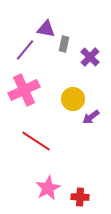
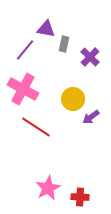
pink cross: moved 1 px left, 1 px up; rotated 36 degrees counterclockwise
red line: moved 14 px up
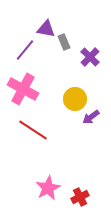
gray rectangle: moved 2 px up; rotated 35 degrees counterclockwise
yellow circle: moved 2 px right
red line: moved 3 px left, 3 px down
red cross: rotated 30 degrees counterclockwise
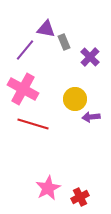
purple arrow: rotated 30 degrees clockwise
red line: moved 6 px up; rotated 16 degrees counterclockwise
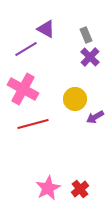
purple triangle: rotated 18 degrees clockwise
gray rectangle: moved 22 px right, 7 px up
purple line: moved 1 px right, 1 px up; rotated 20 degrees clockwise
purple arrow: moved 4 px right; rotated 24 degrees counterclockwise
red line: rotated 32 degrees counterclockwise
red cross: moved 8 px up; rotated 12 degrees counterclockwise
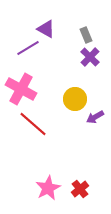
purple line: moved 2 px right, 1 px up
pink cross: moved 2 px left
red line: rotated 56 degrees clockwise
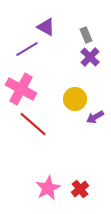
purple triangle: moved 2 px up
purple line: moved 1 px left, 1 px down
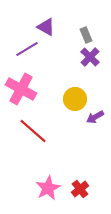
red line: moved 7 px down
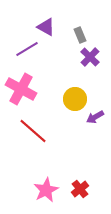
gray rectangle: moved 6 px left
pink star: moved 2 px left, 2 px down
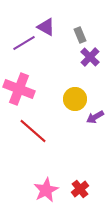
purple line: moved 3 px left, 6 px up
pink cross: moved 2 px left; rotated 8 degrees counterclockwise
